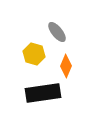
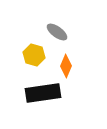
gray ellipse: rotated 15 degrees counterclockwise
yellow hexagon: moved 1 px down
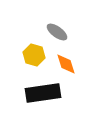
orange diamond: moved 2 px up; rotated 40 degrees counterclockwise
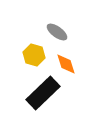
black rectangle: rotated 36 degrees counterclockwise
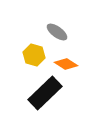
orange diamond: rotated 40 degrees counterclockwise
black rectangle: moved 2 px right
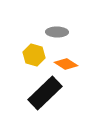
gray ellipse: rotated 35 degrees counterclockwise
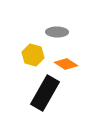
yellow hexagon: moved 1 px left
black rectangle: rotated 16 degrees counterclockwise
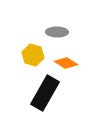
orange diamond: moved 1 px up
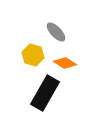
gray ellipse: moved 1 px left; rotated 45 degrees clockwise
orange diamond: moved 1 px left
